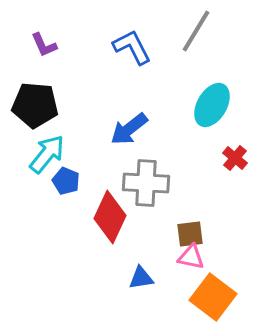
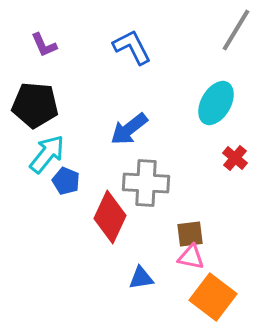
gray line: moved 40 px right, 1 px up
cyan ellipse: moved 4 px right, 2 px up
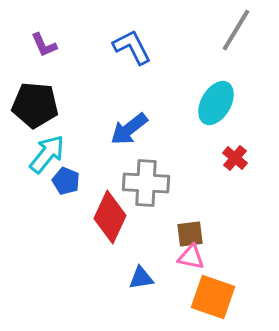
orange square: rotated 18 degrees counterclockwise
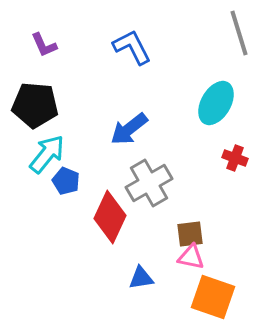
gray line: moved 3 px right, 3 px down; rotated 48 degrees counterclockwise
red cross: rotated 20 degrees counterclockwise
gray cross: moved 3 px right; rotated 33 degrees counterclockwise
